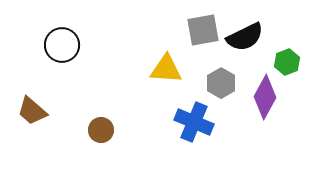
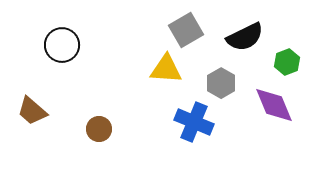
gray square: moved 17 px left; rotated 20 degrees counterclockwise
purple diamond: moved 9 px right, 8 px down; rotated 51 degrees counterclockwise
brown circle: moved 2 px left, 1 px up
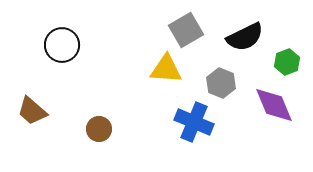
gray hexagon: rotated 8 degrees counterclockwise
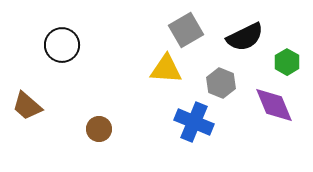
green hexagon: rotated 10 degrees counterclockwise
brown trapezoid: moved 5 px left, 5 px up
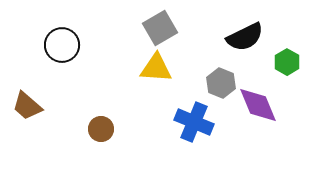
gray square: moved 26 px left, 2 px up
yellow triangle: moved 10 px left, 1 px up
purple diamond: moved 16 px left
brown circle: moved 2 px right
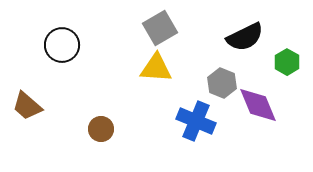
gray hexagon: moved 1 px right
blue cross: moved 2 px right, 1 px up
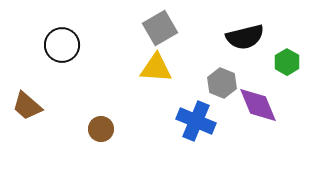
black semicircle: rotated 12 degrees clockwise
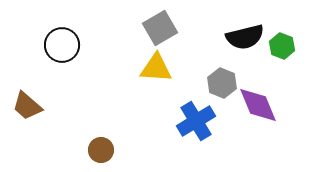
green hexagon: moved 5 px left, 16 px up; rotated 10 degrees counterclockwise
blue cross: rotated 36 degrees clockwise
brown circle: moved 21 px down
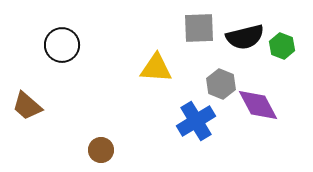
gray square: moved 39 px right; rotated 28 degrees clockwise
gray hexagon: moved 1 px left, 1 px down
purple diamond: rotated 6 degrees counterclockwise
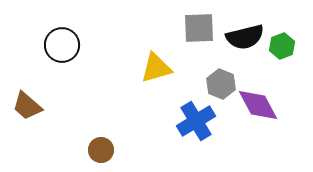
green hexagon: rotated 20 degrees clockwise
yellow triangle: rotated 20 degrees counterclockwise
